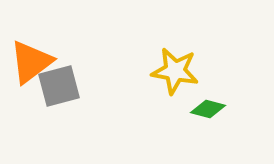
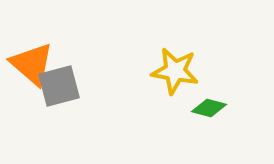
orange triangle: moved 1 px right, 2 px down; rotated 42 degrees counterclockwise
green diamond: moved 1 px right, 1 px up
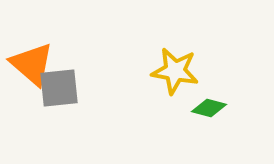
gray square: moved 2 px down; rotated 9 degrees clockwise
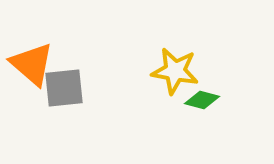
gray square: moved 5 px right
green diamond: moved 7 px left, 8 px up
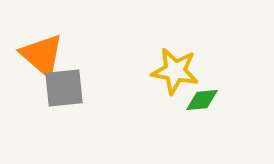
orange triangle: moved 10 px right, 9 px up
green diamond: rotated 20 degrees counterclockwise
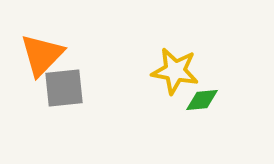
orange triangle: rotated 33 degrees clockwise
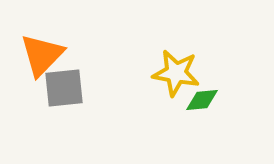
yellow star: moved 1 px right, 2 px down
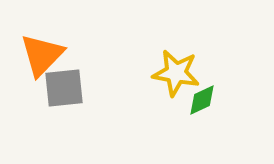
green diamond: rotated 20 degrees counterclockwise
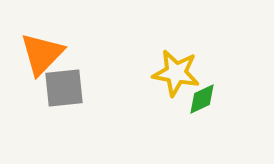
orange triangle: moved 1 px up
green diamond: moved 1 px up
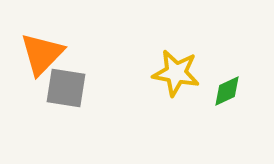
gray square: moved 2 px right; rotated 15 degrees clockwise
green diamond: moved 25 px right, 8 px up
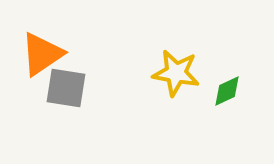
orange triangle: rotated 12 degrees clockwise
